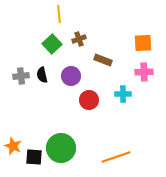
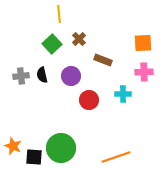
brown cross: rotated 24 degrees counterclockwise
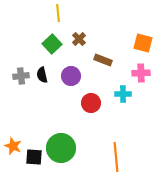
yellow line: moved 1 px left, 1 px up
orange square: rotated 18 degrees clockwise
pink cross: moved 3 px left, 1 px down
red circle: moved 2 px right, 3 px down
orange line: rotated 76 degrees counterclockwise
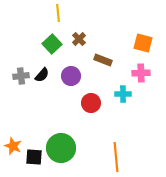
black semicircle: rotated 126 degrees counterclockwise
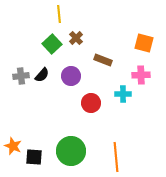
yellow line: moved 1 px right, 1 px down
brown cross: moved 3 px left, 1 px up
orange square: moved 1 px right
pink cross: moved 2 px down
green circle: moved 10 px right, 3 px down
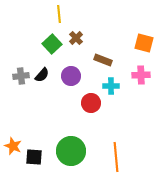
cyan cross: moved 12 px left, 8 px up
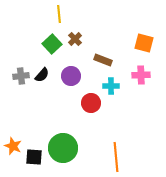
brown cross: moved 1 px left, 1 px down
green circle: moved 8 px left, 3 px up
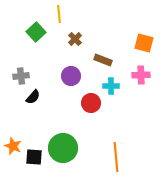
green square: moved 16 px left, 12 px up
black semicircle: moved 9 px left, 22 px down
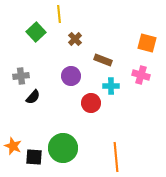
orange square: moved 3 px right
pink cross: rotated 18 degrees clockwise
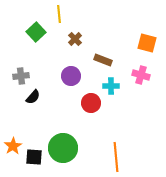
orange star: rotated 18 degrees clockwise
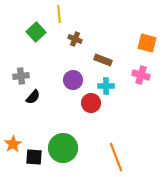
brown cross: rotated 24 degrees counterclockwise
purple circle: moved 2 px right, 4 px down
cyan cross: moved 5 px left
orange star: moved 2 px up
orange line: rotated 16 degrees counterclockwise
